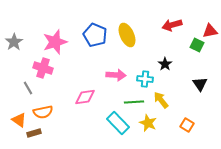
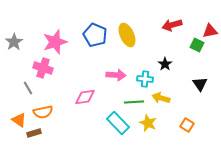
yellow arrow: moved 2 px up; rotated 36 degrees counterclockwise
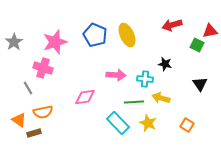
black star: rotated 24 degrees counterclockwise
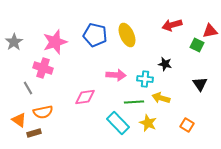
blue pentagon: rotated 10 degrees counterclockwise
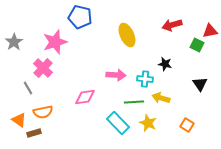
blue pentagon: moved 15 px left, 18 px up
pink cross: rotated 24 degrees clockwise
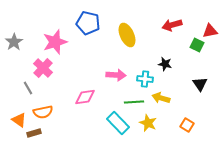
blue pentagon: moved 8 px right, 6 px down
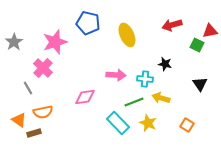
green line: rotated 18 degrees counterclockwise
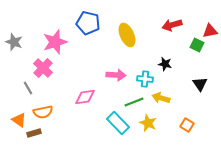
gray star: rotated 18 degrees counterclockwise
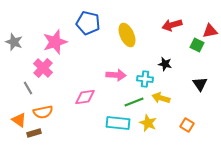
cyan rectangle: rotated 40 degrees counterclockwise
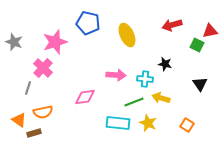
gray line: rotated 48 degrees clockwise
